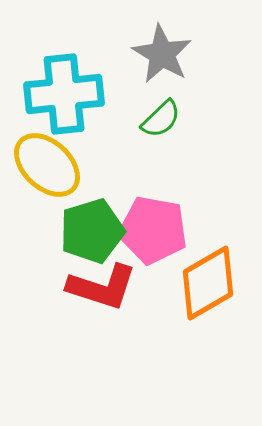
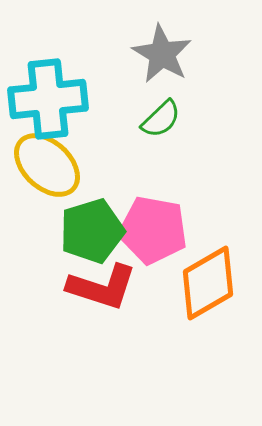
cyan cross: moved 16 px left, 5 px down
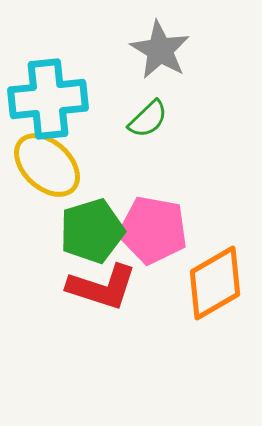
gray star: moved 2 px left, 4 px up
green semicircle: moved 13 px left
orange diamond: moved 7 px right
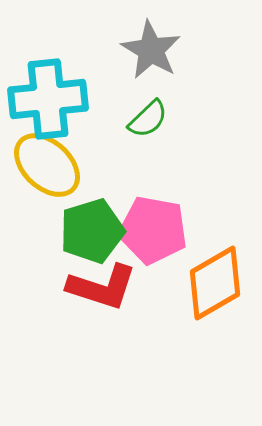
gray star: moved 9 px left
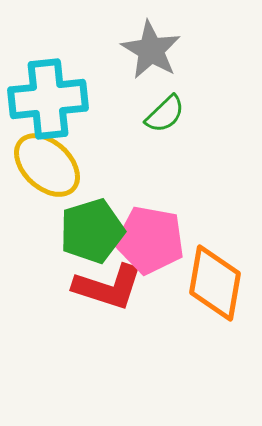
green semicircle: moved 17 px right, 5 px up
pink pentagon: moved 3 px left, 10 px down
orange diamond: rotated 50 degrees counterclockwise
red L-shape: moved 6 px right
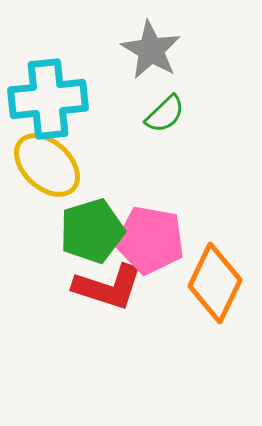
orange diamond: rotated 16 degrees clockwise
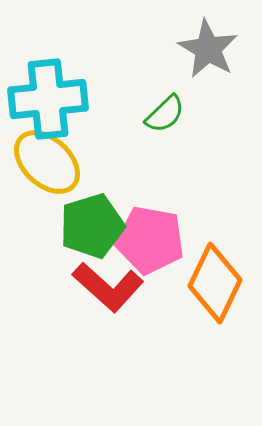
gray star: moved 57 px right, 1 px up
yellow ellipse: moved 3 px up
green pentagon: moved 5 px up
red L-shape: rotated 24 degrees clockwise
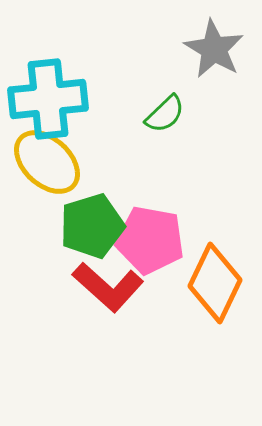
gray star: moved 6 px right
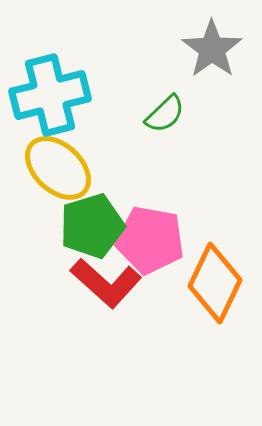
gray star: moved 2 px left; rotated 6 degrees clockwise
cyan cross: moved 2 px right, 4 px up; rotated 8 degrees counterclockwise
yellow ellipse: moved 11 px right, 6 px down
red L-shape: moved 2 px left, 4 px up
